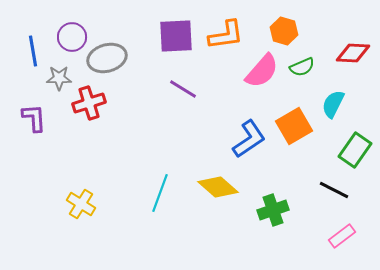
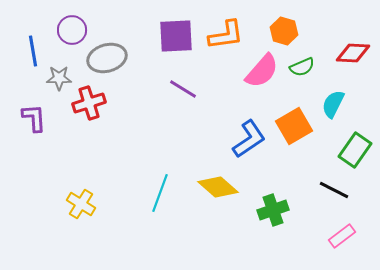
purple circle: moved 7 px up
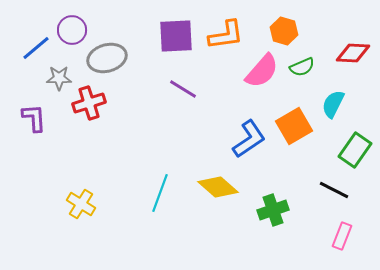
blue line: moved 3 px right, 3 px up; rotated 60 degrees clockwise
pink rectangle: rotated 32 degrees counterclockwise
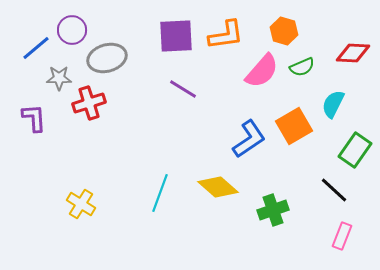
black line: rotated 16 degrees clockwise
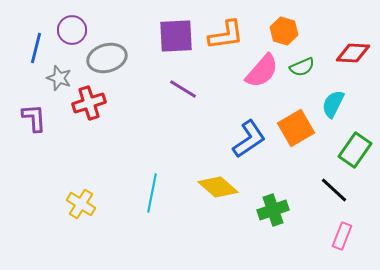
blue line: rotated 36 degrees counterclockwise
gray star: rotated 20 degrees clockwise
orange square: moved 2 px right, 2 px down
cyan line: moved 8 px left; rotated 9 degrees counterclockwise
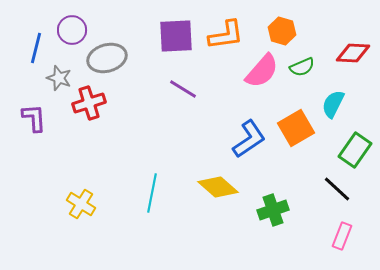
orange hexagon: moved 2 px left
black line: moved 3 px right, 1 px up
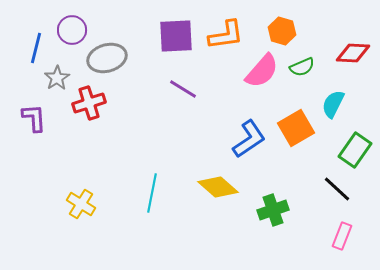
gray star: moved 2 px left; rotated 20 degrees clockwise
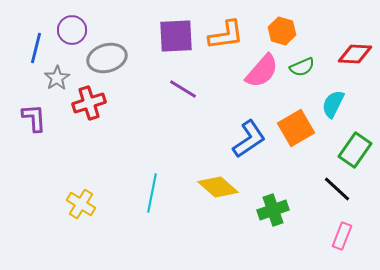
red diamond: moved 2 px right, 1 px down
